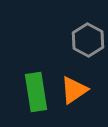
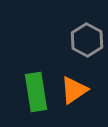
gray hexagon: moved 1 px left
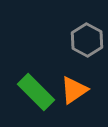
green rectangle: rotated 36 degrees counterclockwise
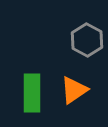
green rectangle: moved 4 px left, 1 px down; rotated 45 degrees clockwise
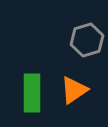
gray hexagon: rotated 16 degrees clockwise
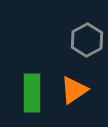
gray hexagon: rotated 12 degrees counterclockwise
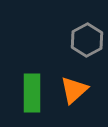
orange triangle: rotated 8 degrees counterclockwise
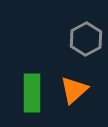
gray hexagon: moved 1 px left, 1 px up
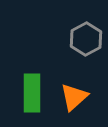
orange triangle: moved 7 px down
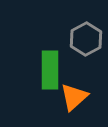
green rectangle: moved 18 px right, 23 px up
